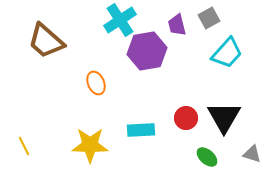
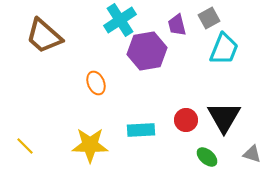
brown trapezoid: moved 2 px left, 5 px up
cyan trapezoid: moved 3 px left, 4 px up; rotated 20 degrees counterclockwise
red circle: moved 2 px down
yellow line: moved 1 px right; rotated 18 degrees counterclockwise
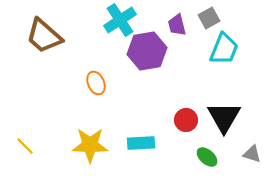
cyan rectangle: moved 13 px down
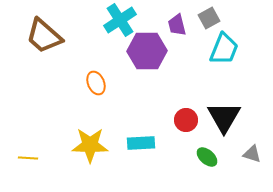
purple hexagon: rotated 9 degrees clockwise
yellow line: moved 3 px right, 12 px down; rotated 42 degrees counterclockwise
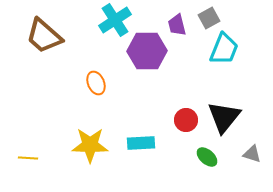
cyan cross: moved 5 px left
black triangle: rotated 9 degrees clockwise
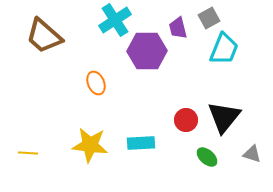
purple trapezoid: moved 1 px right, 3 px down
yellow star: rotated 6 degrees clockwise
yellow line: moved 5 px up
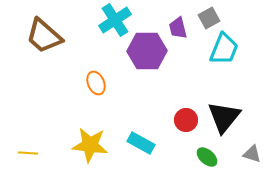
cyan rectangle: rotated 32 degrees clockwise
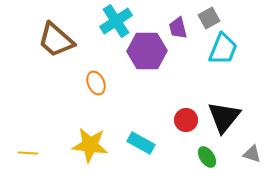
cyan cross: moved 1 px right, 1 px down
brown trapezoid: moved 12 px right, 4 px down
cyan trapezoid: moved 1 px left
green ellipse: rotated 15 degrees clockwise
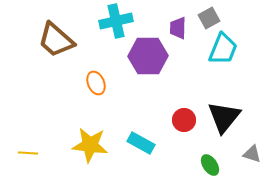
cyan cross: rotated 20 degrees clockwise
purple trapezoid: rotated 15 degrees clockwise
purple hexagon: moved 1 px right, 5 px down
red circle: moved 2 px left
green ellipse: moved 3 px right, 8 px down
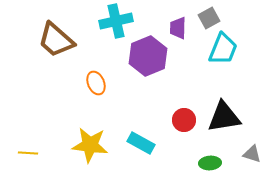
purple hexagon: rotated 21 degrees counterclockwise
black triangle: rotated 42 degrees clockwise
green ellipse: moved 2 px up; rotated 60 degrees counterclockwise
